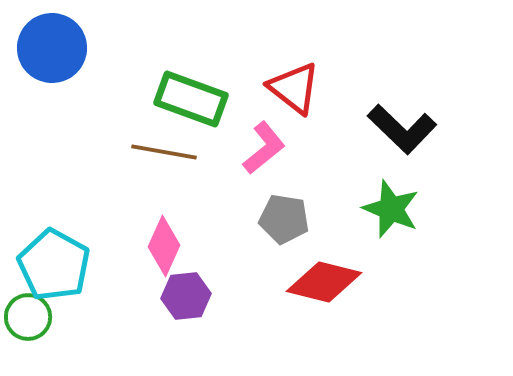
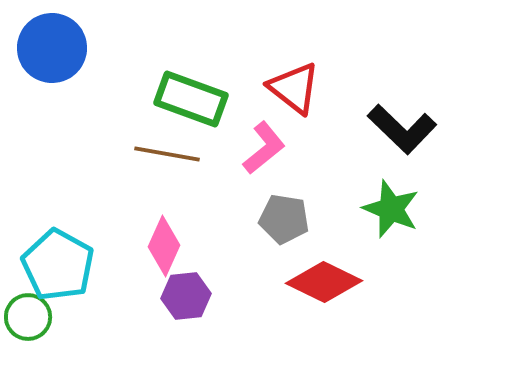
brown line: moved 3 px right, 2 px down
cyan pentagon: moved 4 px right
red diamond: rotated 12 degrees clockwise
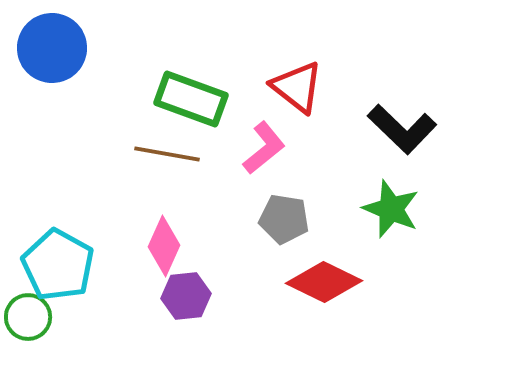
red triangle: moved 3 px right, 1 px up
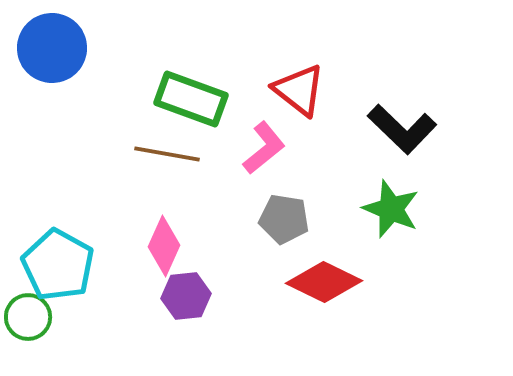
red triangle: moved 2 px right, 3 px down
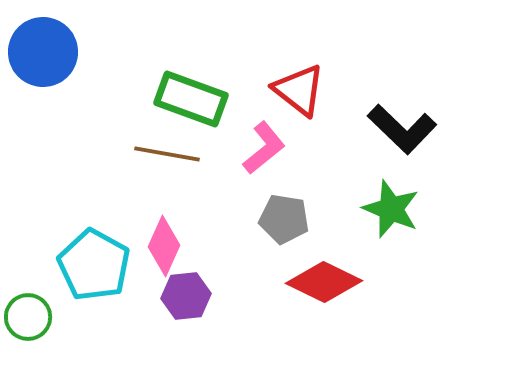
blue circle: moved 9 px left, 4 px down
cyan pentagon: moved 36 px right
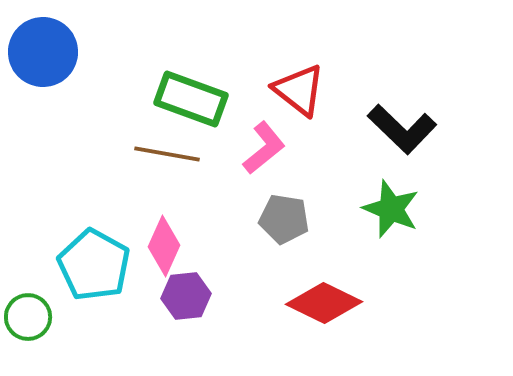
red diamond: moved 21 px down
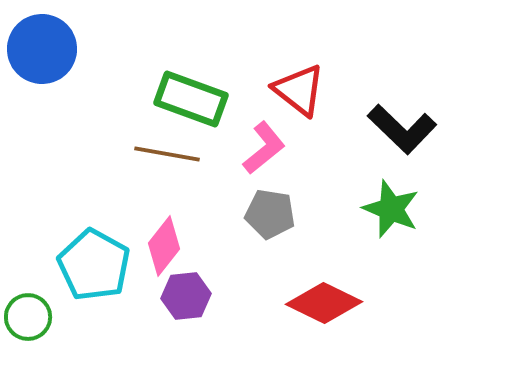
blue circle: moved 1 px left, 3 px up
gray pentagon: moved 14 px left, 5 px up
pink diamond: rotated 14 degrees clockwise
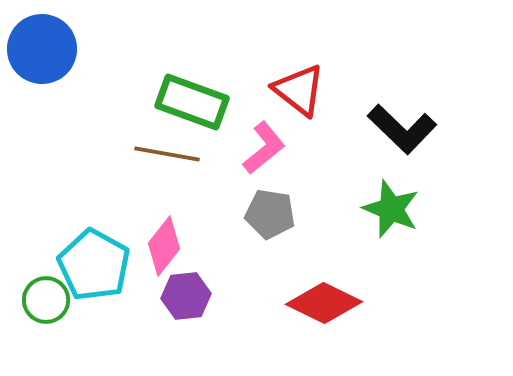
green rectangle: moved 1 px right, 3 px down
green circle: moved 18 px right, 17 px up
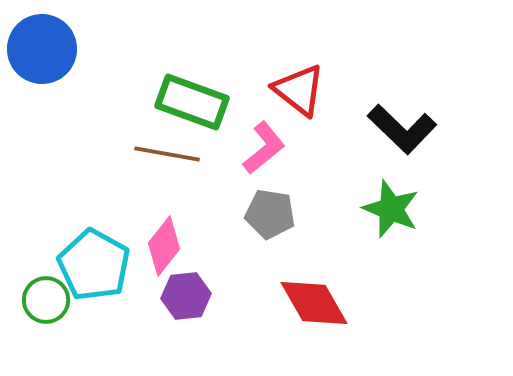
red diamond: moved 10 px left; rotated 34 degrees clockwise
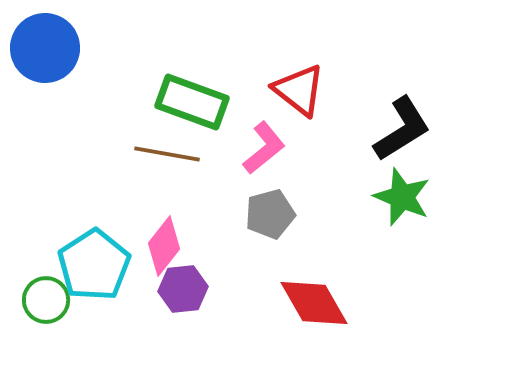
blue circle: moved 3 px right, 1 px up
black L-shape: rotated 76 degrees counterclockwise
green star: moved 11 px right, 12 px up
gray pentagon: rotated 24 degrees counterclockwise
cyan pentagon: rotated 10 degrees clockwise
purple hexagon: moved 3 px left, 7 px up
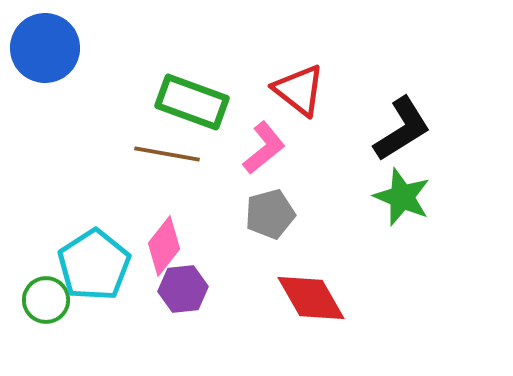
red diamond: moved 3 px left, 5 px up
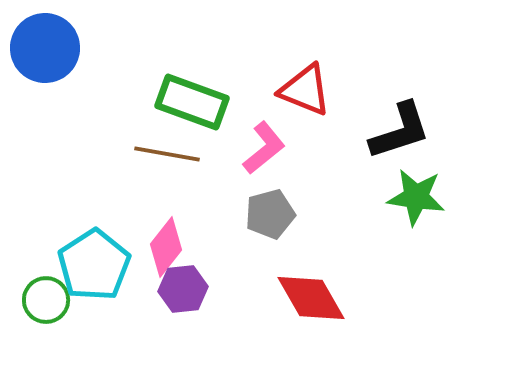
red triangle: moved 6 px right; rotated 16 degrees counterclockwise
black L-shape: moved 2 px left, 2 px down; rotated 14 degrees clockwise
green star: moved 14 px right; rotated 14 degrees counterclockwise
pink diamond: moved 2 px right, 1 px down
